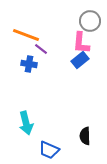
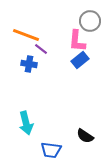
pink L-shape: moved 4 px left, 2 px up
black semicircle: rotated 54 degrees counterclockwise
blue trapezoid: moved 2 px right; rotated 15 degrees counterclockwise
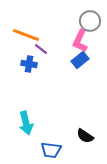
pink L-shape: moved 3 px right; rotated 20 degrees clockwise
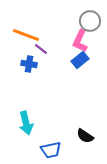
blue trapezoid: rotated 20 degrees counterclockwise
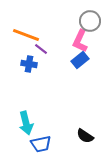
blue trapezoid: moved 10 px left, 6 px up
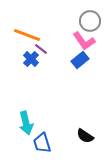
orange line: moved 1 px right
pink L-shape: moved 4 px right; rotated 60 degrees counterclockwise
blue cross: moved 2 px right, 5 px up; rotated 35 degrees clockwise
blue trapezoid: moved 1 px right, 1 px up; rotated 85 degrees clockwise
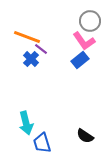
orange line: moved 2 px down
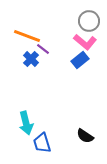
gray circle: moved 1 px left
orange line: moved 1 px up
pink L-shape: moved 1 px right, 1 px down; rotated 15 degrees counterclockwise
purple line: moved 2 px right
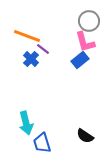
pink L-shape: rotated 35 degrees clockwise
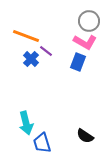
orange line: moved 1 px left
pink L-shape: rotated 45 degrees counterclockwise
purple line: moved 3 px right, 2 px down
blue rectangle: moved 2 px left, 2 px down; rotated 30 degrees counterclockwise
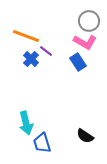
blue rectangle: rotated 54 degrees counterclockwise
